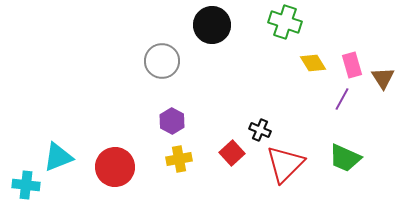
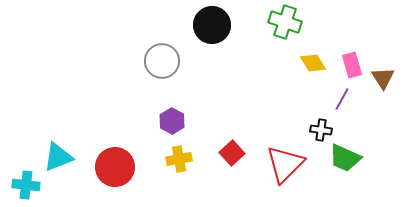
black cross: moved 61 px right; rotated 15 degrees counterclockwise
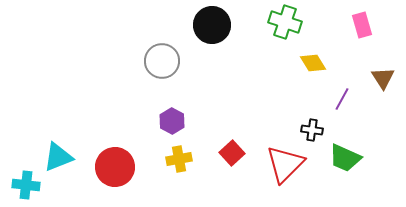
pink rectangle: moved 10 px right, 40 px up
black cross: moved 9 px left
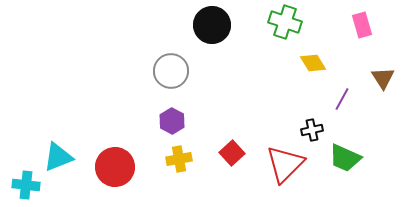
gray circle: moved 9 px right, 10 px down
black cross: rotated 20 degrees counterclockwise
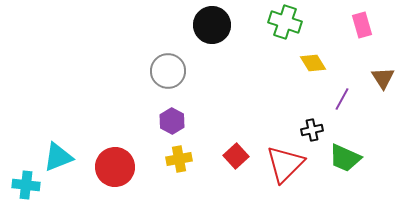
gray circle: moved 3 px left
red square: moved 4 px right, 3 px down
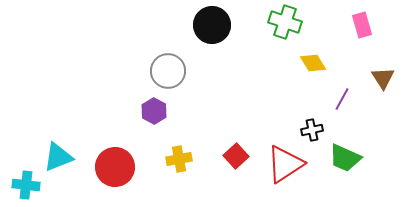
purple hexagon: moved 18 px left, 10 px up
red triangle: rotated 12 degrees clockwise
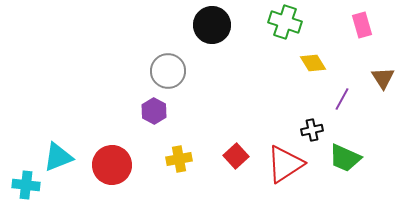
red circle: moved 3 px left, 2 px up
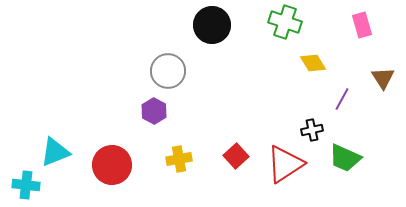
cyan triangle: moved 3 px left, 5 px up
